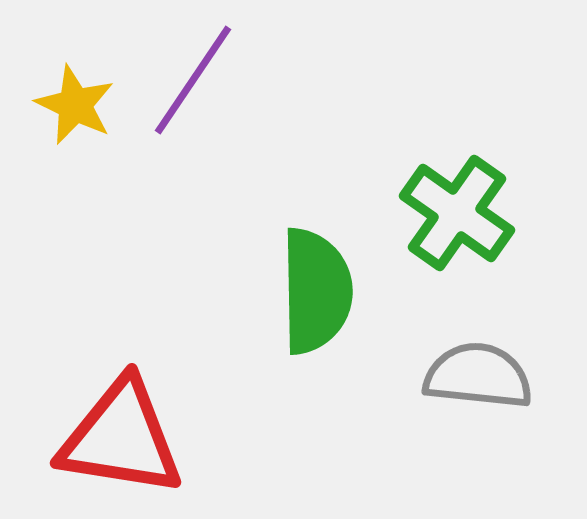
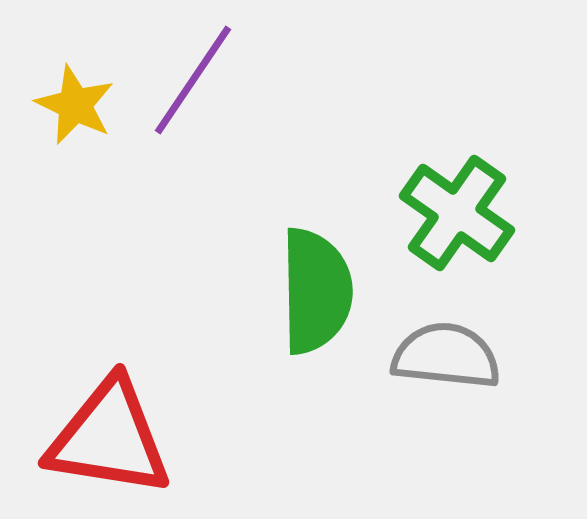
gray semicircle: moved 32 px left, 20 px up
red triangle: moved 12 px left
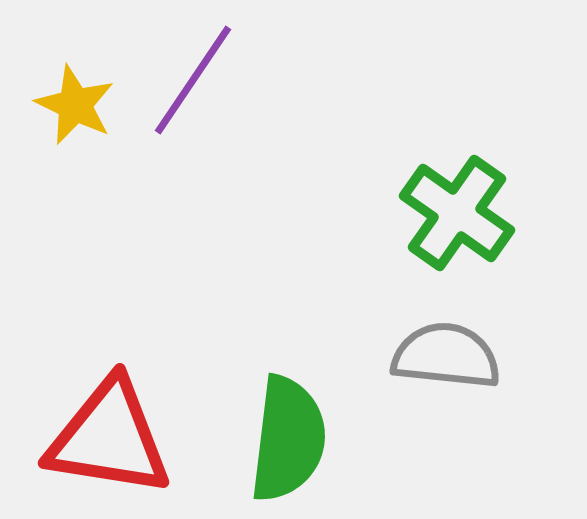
green semicircle: moved 28 px left, 148 px down; rotated 8 degrees clockwise
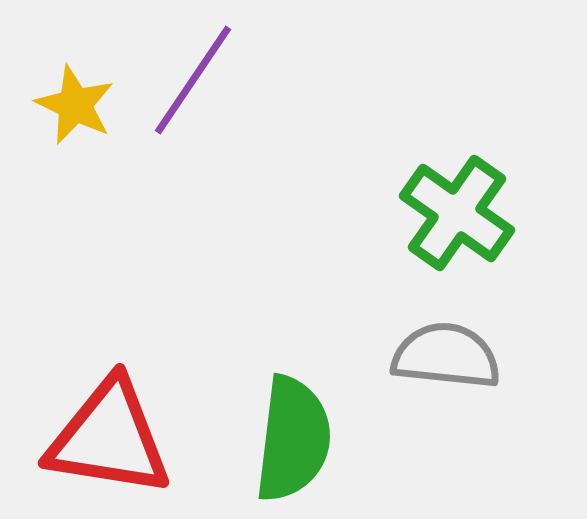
green semicircle: moved 5 px right
